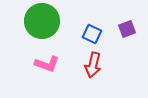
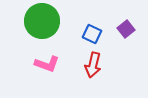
purple square: moved 1 px left; rotated 18 degrees counterclockwise
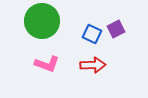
purple square: moved 10 px left; rotated 12 degrees clockwise
red arrow: rotated 105 degrees counterclockwise
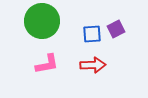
blue square: rotated 30 degrees counterclockwise
pink L-shape: rotated 30 degrees counterclockwise
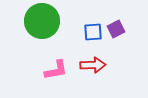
blue square: moved 1 px right, 2 px up
pink L-shape: moved 9 px right, 6 px down
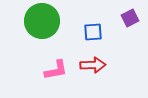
purple square: moved 14 px right, 11 px up
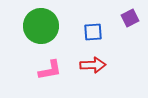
green circle: moved 1 px left, 5 px down
pink L-shape: moved 6 px left
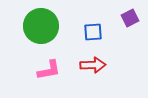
pink L-shape: moved 1 px left
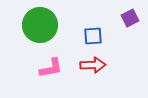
green circle: moved 1 px left, 1 px up
blue square: moved 4 px down
pink L-shape: moved 2 px right, 2 px up
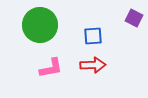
purple square: moved 4 px right; rotated 36 degrees counterclockwise
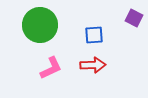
blue square: moved 1 px right, 1 px up
pink L-shape: rotated 15 degrees counterclockwise
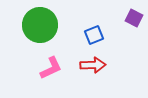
blue square: rotated 18 degrees counterclockwise
